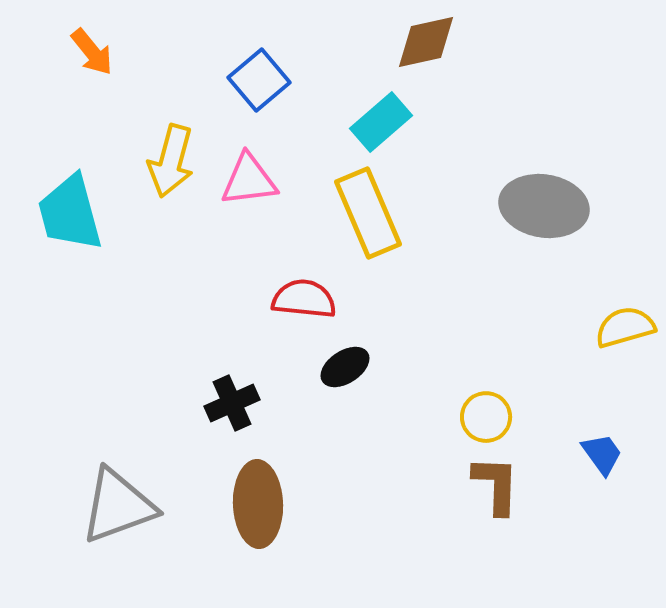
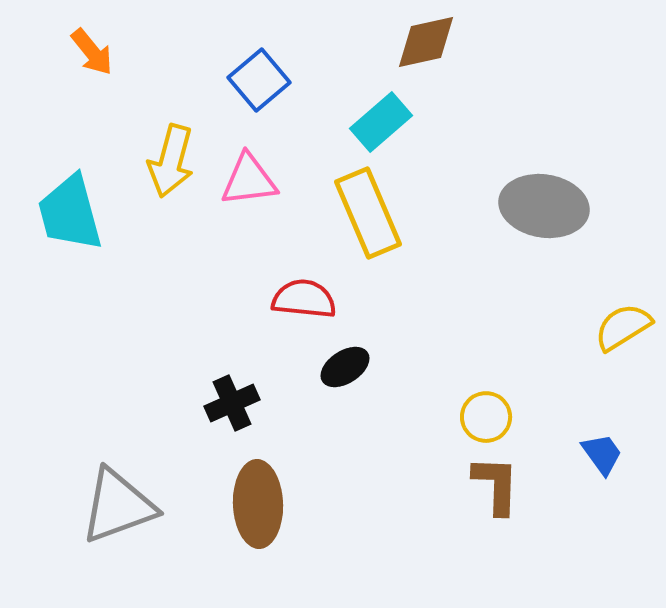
yellow semicircle: moved 2 px left; rotated 16 degrees counterclockwise
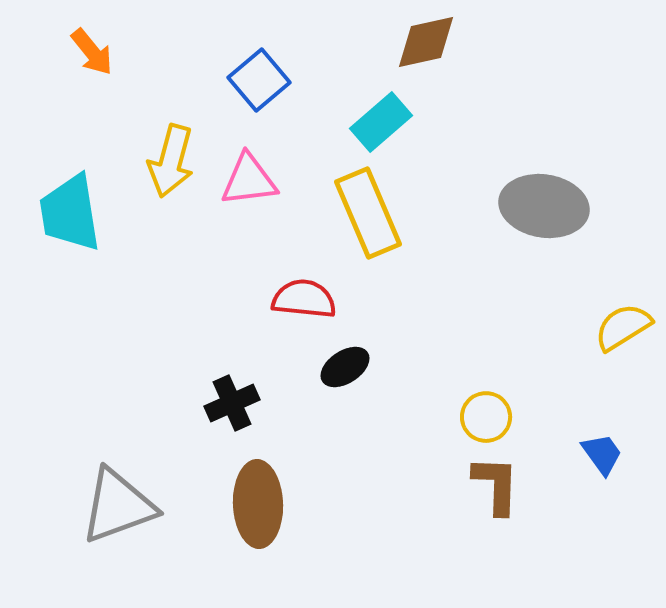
cyan trapezoid: rotated 6 degrees clockwise
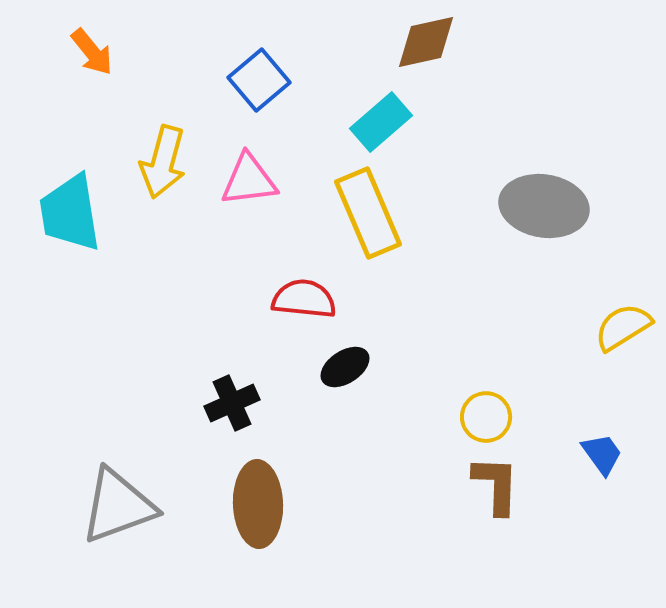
yellow arrow: moved 8 px left, 1 px down
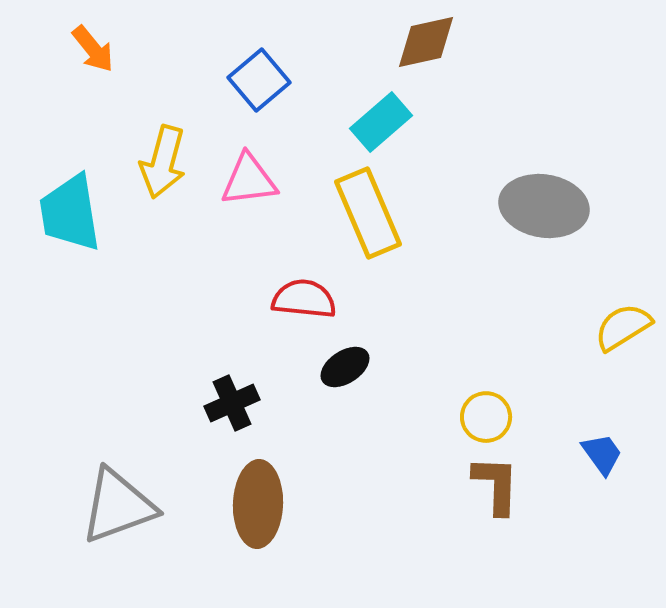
orange arrow: moved 1 px right, 3 px up
brown ellipse: rotated 4 degrees clockwise
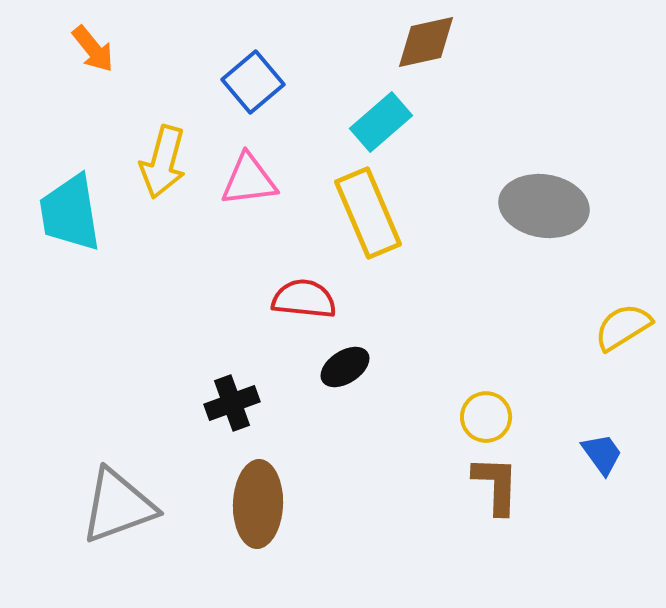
blue square: moved 6 px left, 2 px down
black cross: rotated 4 degrees clockwise
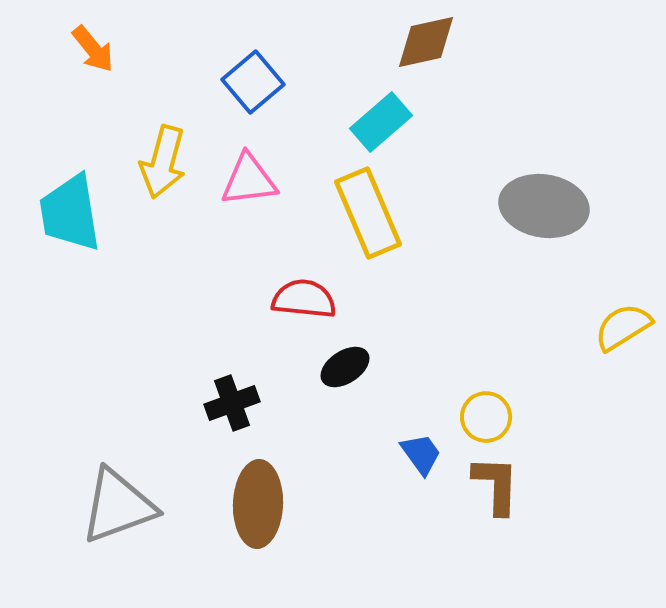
blue trapezoid: moved 181 px left
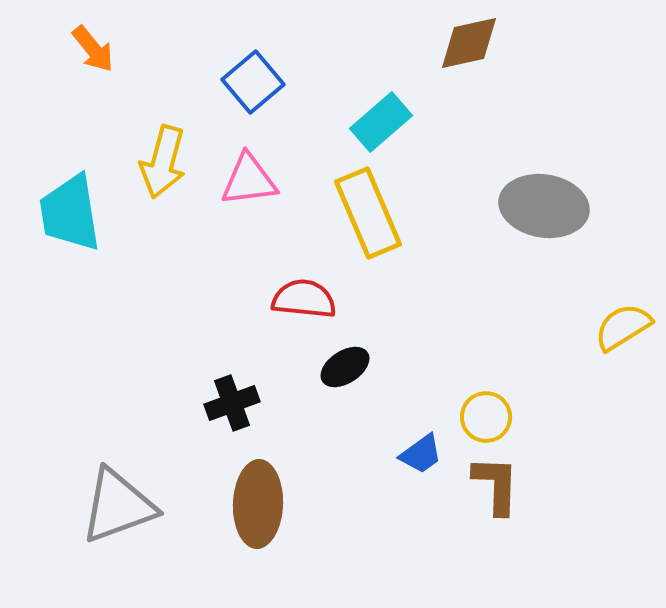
brown diamond: moved 43 px right, 1 px down
blue trapezoid: rotated 90 degrees clockwise
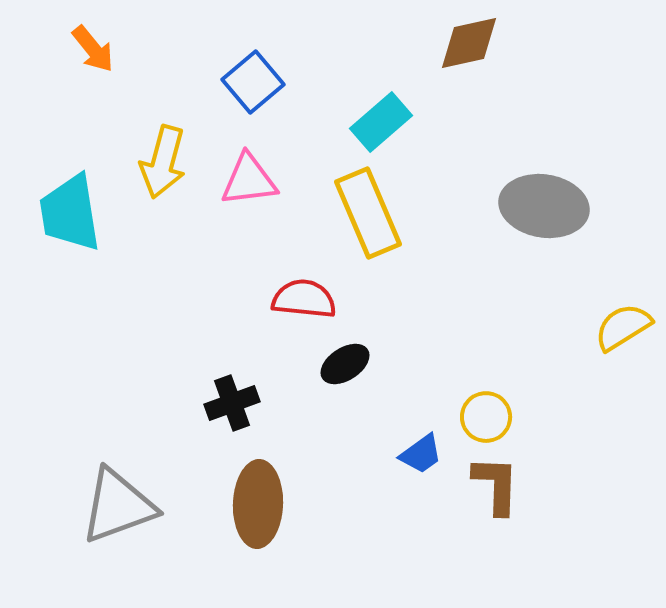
black ellipse: moved 3 px up
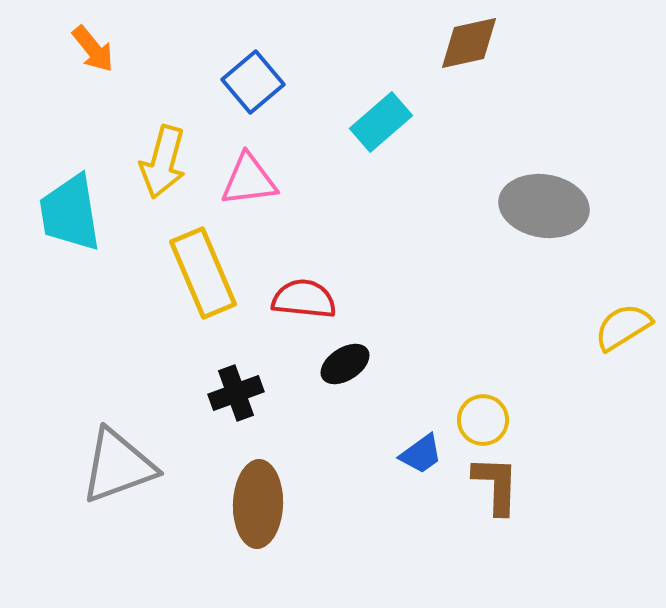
yellow rectangle: moved 165 px left, 60 px down
black cross: moved 4 px right, 10 px up
yellow circle: moved 3 px left, 3 px down
gray triangle: moved 40 px up
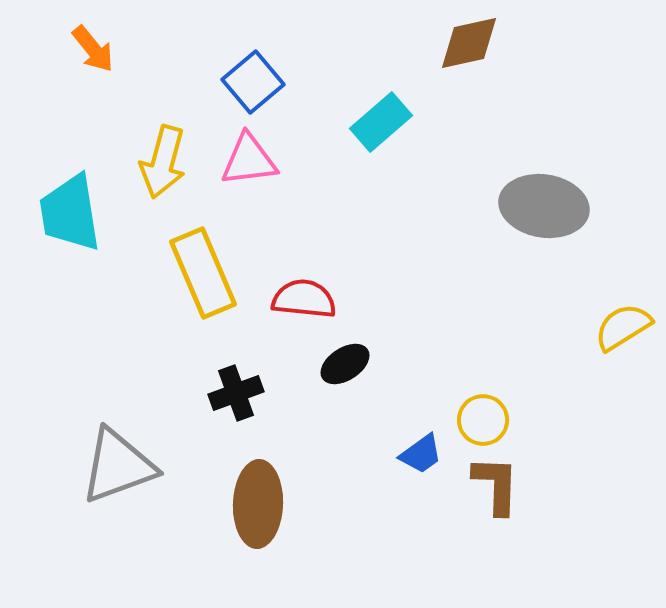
pink triangle: moved 20 px up
